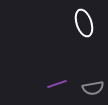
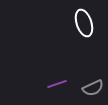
gray semicircle: rotated 15 degrees counterclockwise
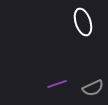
white ellipse: moved 1 px left, 1 px up
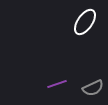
white ellipse: moved 2 px right; rotated 52 degrees clockwise
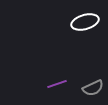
white ellipse: rotated 40 degrees clockwise
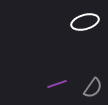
gray semicircle: rotated 30 degrees counterclockwise
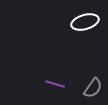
purple line: moved 2 px left; rotated 36 degrees clockwise
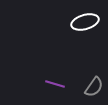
gray semicircle: moved 1 px right, 1 px up
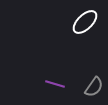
white ellipse: rotated 28 degrees counterclockwise
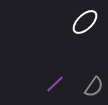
purple line: rotated 60 degrees counterclockwise
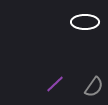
white ellipse: rotated 44 degrees clockwise
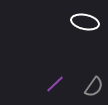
white ellipse: rotated 12 degrees clockwise
